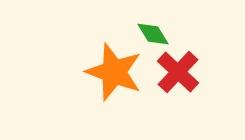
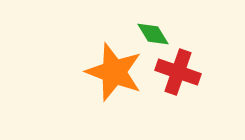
red cross: rotated 24 degrees counterclockwise
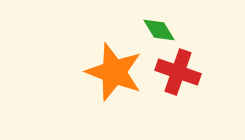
green diamond: moved 6 px right, 4 px up
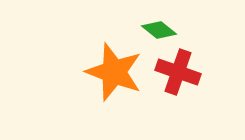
green diamond: rotated 20 degrees counterclockwise
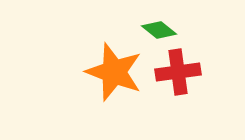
red cross: rotated 27 degrees counterclockwise
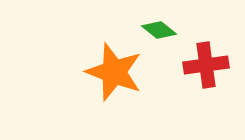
red cross: moved 28 px right, 7 px up
